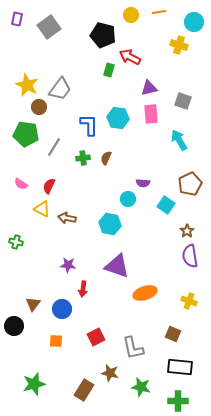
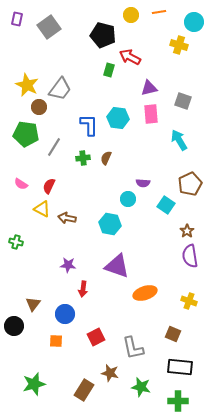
blue circle at (62, 309): moved 3 px right, 5 px down
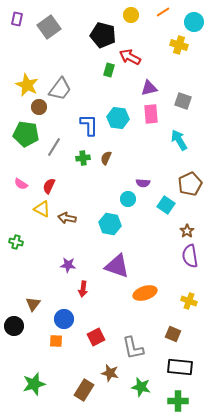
orange line at (159, 12): moved 4 px right; rotated 24 degrees counterclockwise
blue circle at (65, 314): moved 1 px left, 5 px down
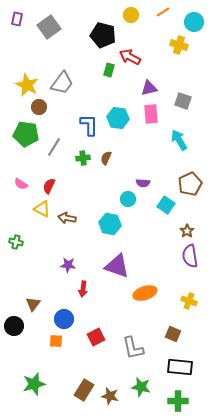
gray trapezoid at (60, 89): moved 2 px right, 6 px up
brown star at (110, 373): moved 23 px down
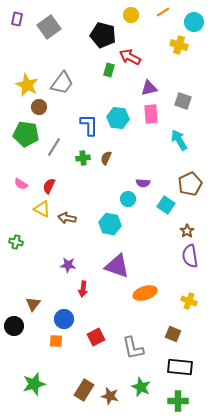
green star at (141, 387): rotated 12 degrees clockwise
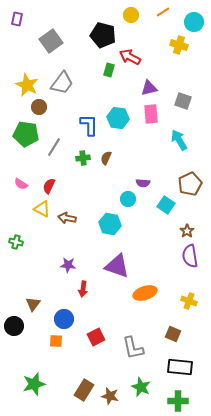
gray square at (49, 27): moved 2 px right, 14 px down
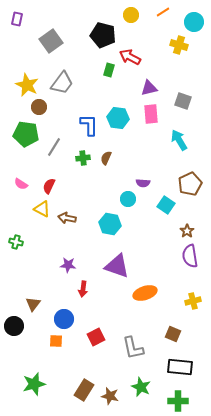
yellow cross at (189, 301): moved 4 px right; rotated 35 degrees counterclockwise
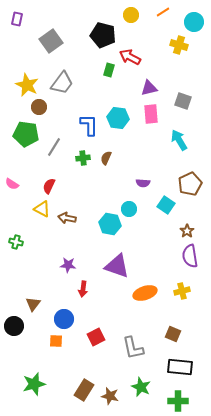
pink semicircle at (21, 184): moved 9 px left
cyan circle at (128, 199): moved 1 px right, 10 px down
yellow cross at (193, 301): moved 11 px left, 10 px up
